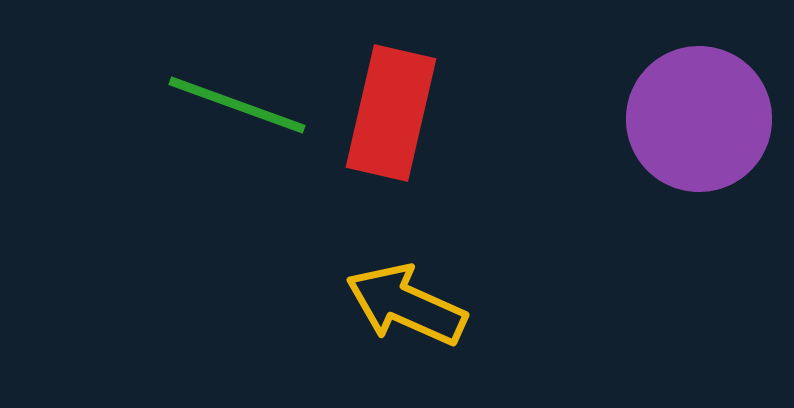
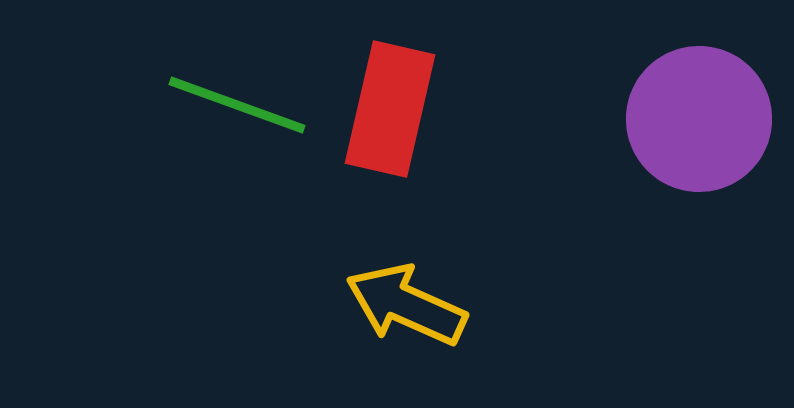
red rectangle: moved 1 px left, 4 px up
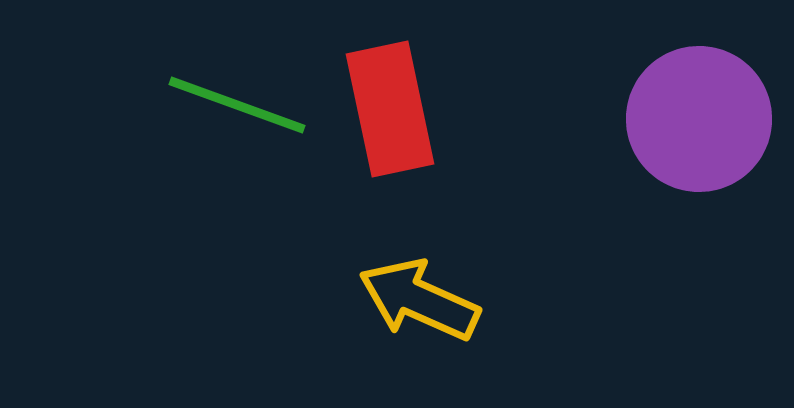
red rectangle: rotated 25 degrees counterclockwise
yellow arrow: moved 13 px right, 5 px up
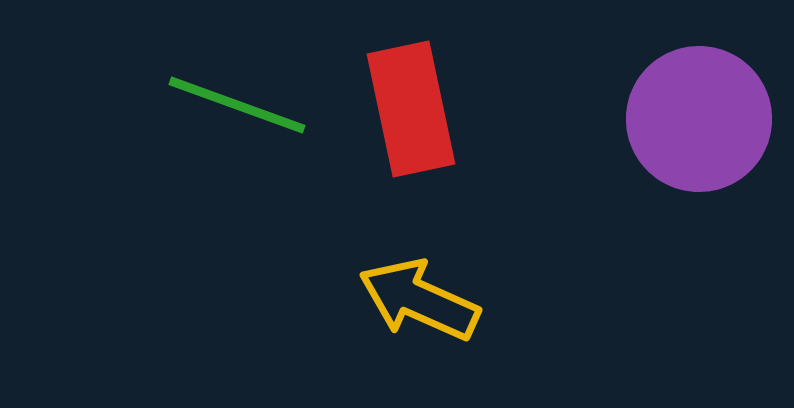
red rectangle: moved 21 px right
